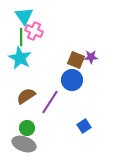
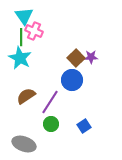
brown square: moved 2 px up; rotated 24 degrees clockwise
green circle: moved 24 px right, 4 px up
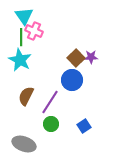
cyan star: moved 2 px down
brown semicircle: rotated 30 degrees counterclockwise
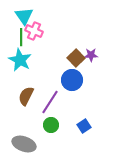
purple star: moved 2 px up
green circle: moved 1 px down
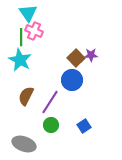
cyan triangle: moved 4 px right, 3 px up
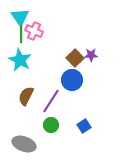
cyan triangle: moved 8 px left, 4 px down
green line: moved 3 px up
brown square: moved 1 px left
purple line: moved 1 px right, 1 px up
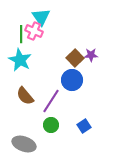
cyan triangle: moved 21 px right
brown semicircle: moved 1 px left; rotated 66 degrees counterclockwise
